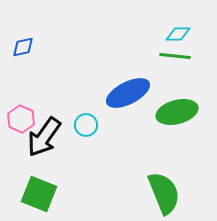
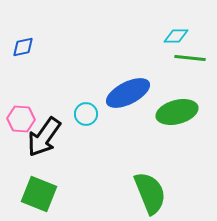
cyan diamond: moved 2 px left, 2 px down
green line: moved 15 px right, 2 px down
pink hexagon: rotated 20 degrees counterclockwise
cyan circle: moved 11 px up
green semicircle: moved 14 px left
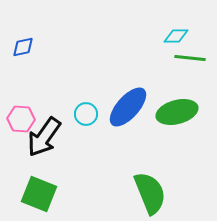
blue ellipse: moved 14 px down; rotated 21 degrees counterclockwise
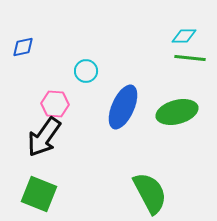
cyan diamond: moved 8 px right
blue ellipse: moved 5 px left; rotated 18 degrees counterclockwise
cyan circle: moved 43 px up
pink hexagon: moved 34 px right, 15 px up
green semicircle: rotated 6 degrees counterclockwise
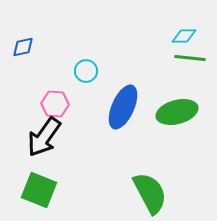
green square: moved 4 px up
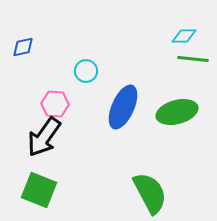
green line: moved 3 px right, 1 px down
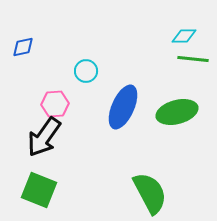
pink hexagon: rotated 8 degrees counterclockwise
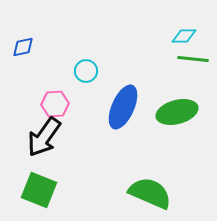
green semicircle: rotated 39 degrees counterclockwise
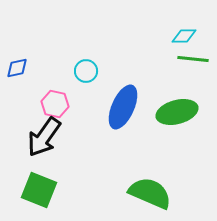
blue diamond: moved 6 px left, 21 px down
pink hexagon: rotated 16 degrees clockwise
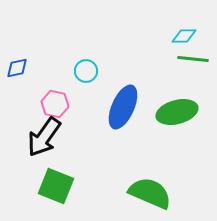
green square: moved 17 px right, 4 px up
